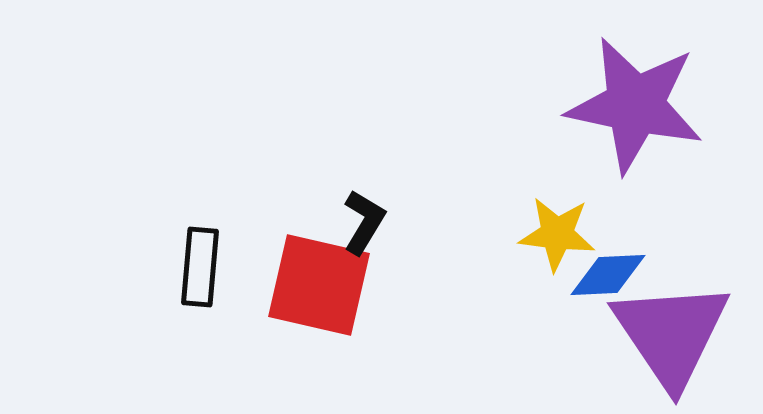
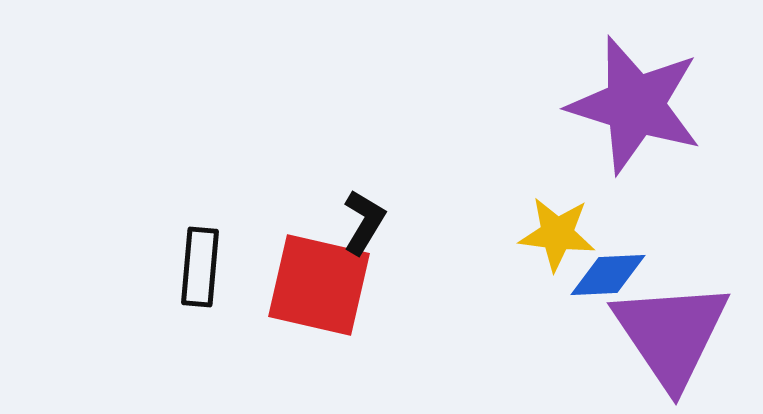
purple star: rotated 5 degrees clockwise
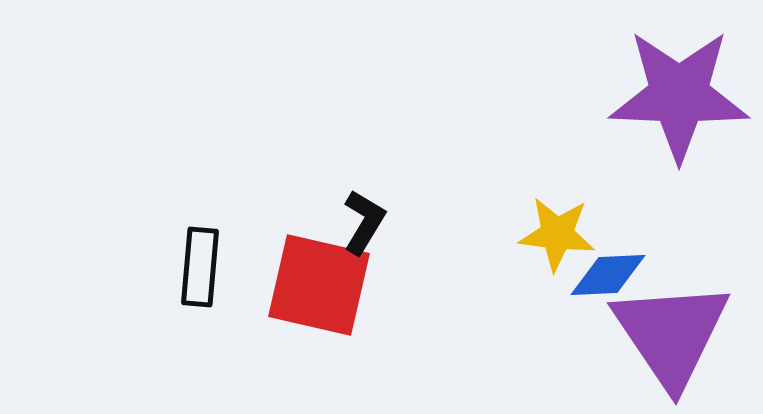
purple star: moved 44 px right, 10 px up; rotated 15 degrees counterclockwise
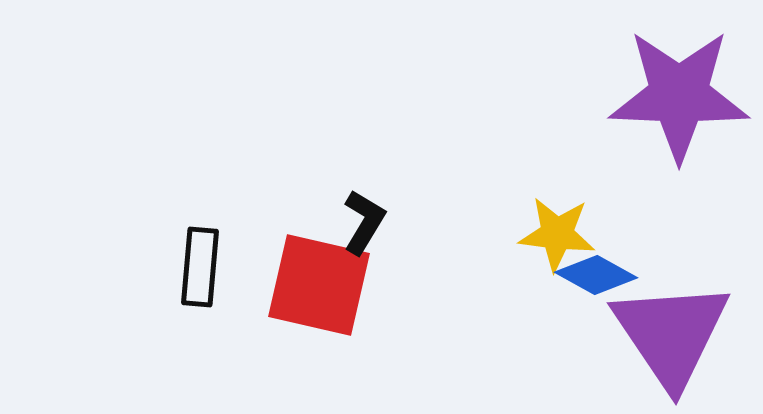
blue diamond: moved 12 px left; rotated 32 degrees clockwise
